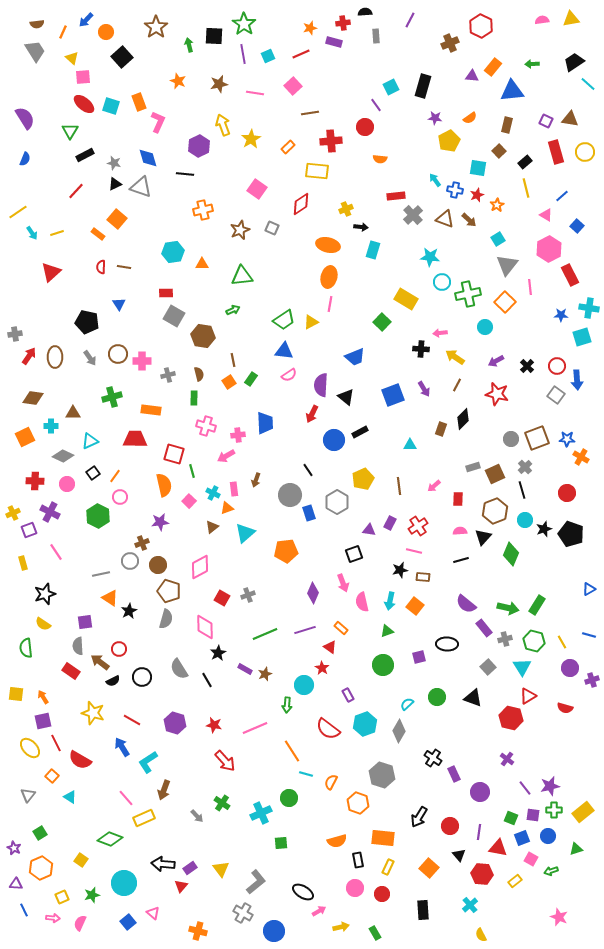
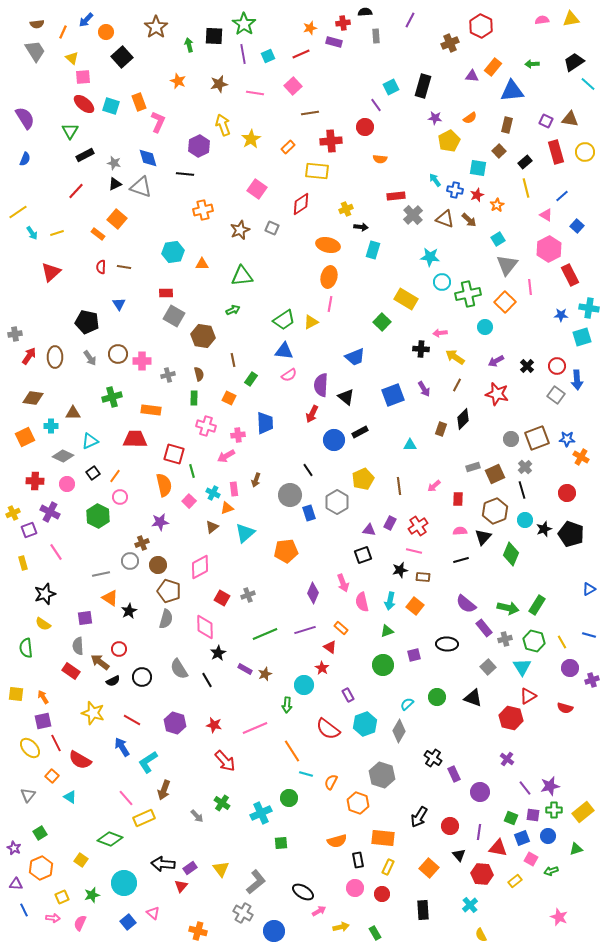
orange square at (229, 382): moved 16 px down; rotated 32 degrees counterclockwise
black square at (354, 554): moved 9 px right, 1 px down
purple square at (85, 622): moved 4 px up
purple square at (419, 657): moved 5 px left, 2 px up
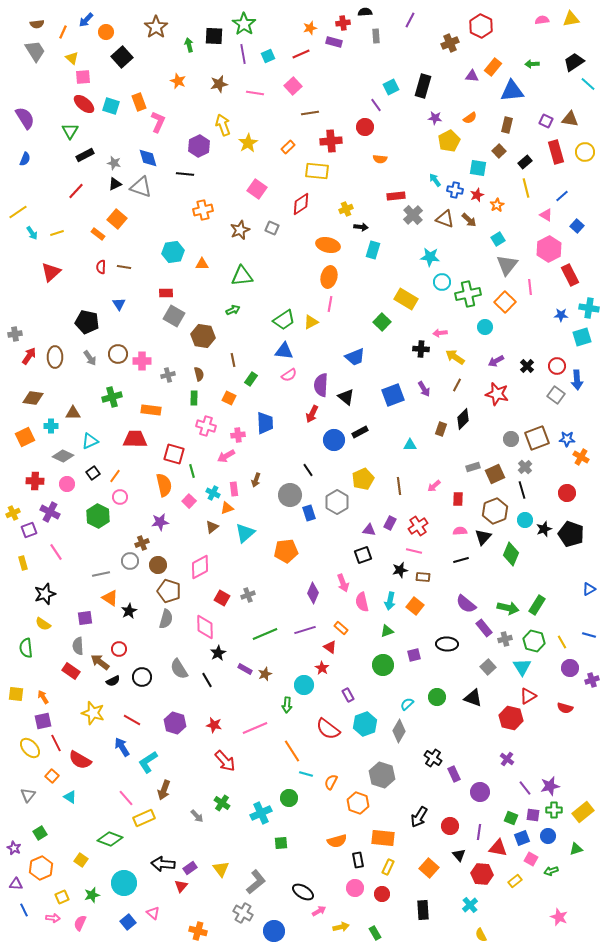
yellow star at (251, 139): moved 3 px left, 4 px down
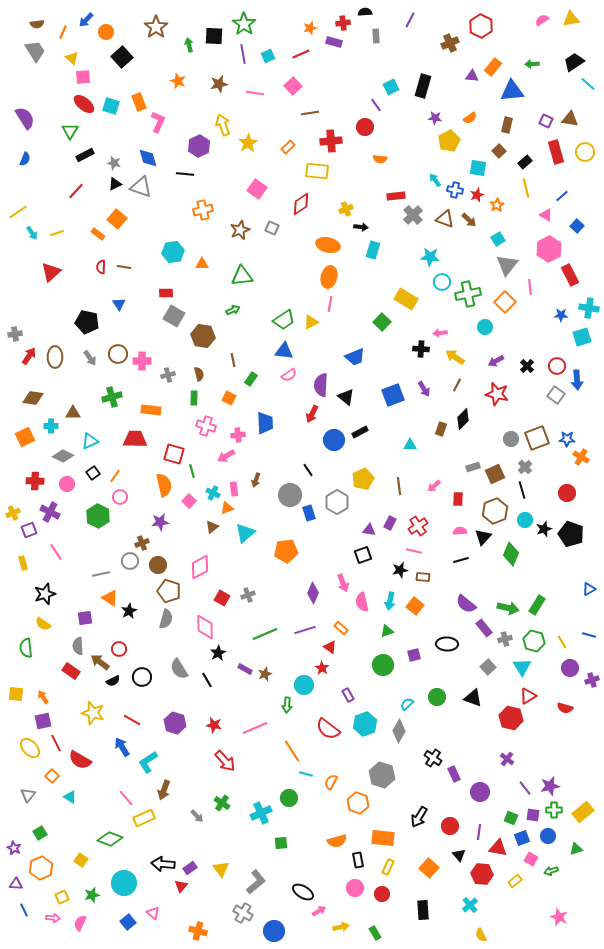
pink semicircle at (542, 20): rotated 24 degrees counterclockwise
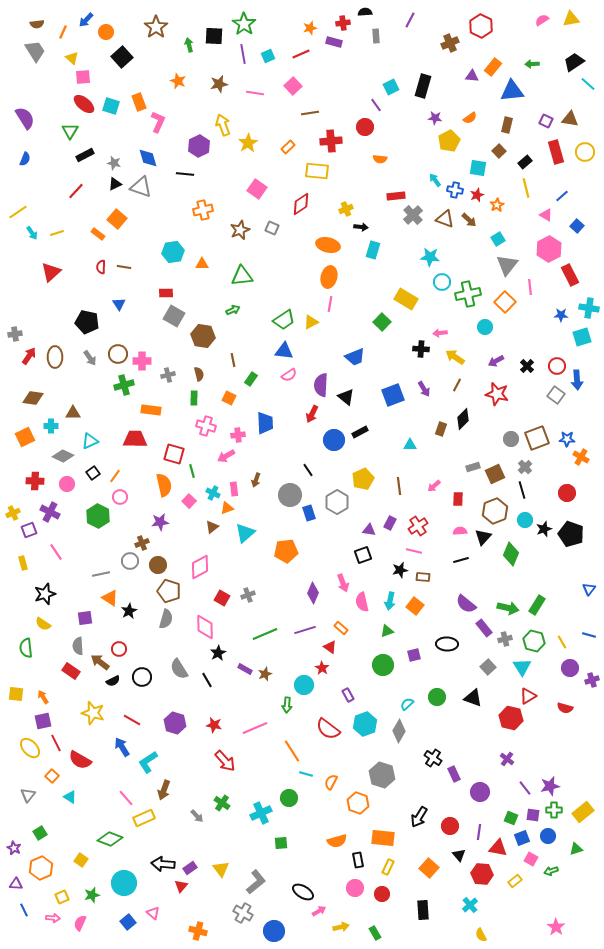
green cross at (112, 397): moved 12 px right, 12 px up
blue triangle at (589, 589): rotated 24 degrees counterclockwise
pink star at (559, 917): moved 3 px left, 10 px down; rotated 12 degrees clockwise
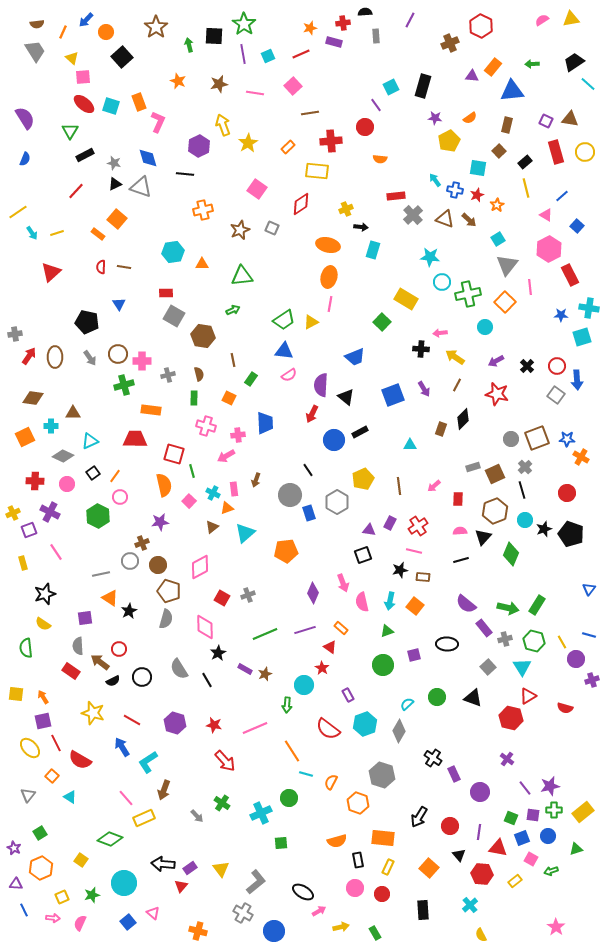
purple circle at (570, 668): moved 6 px right, 9 px up
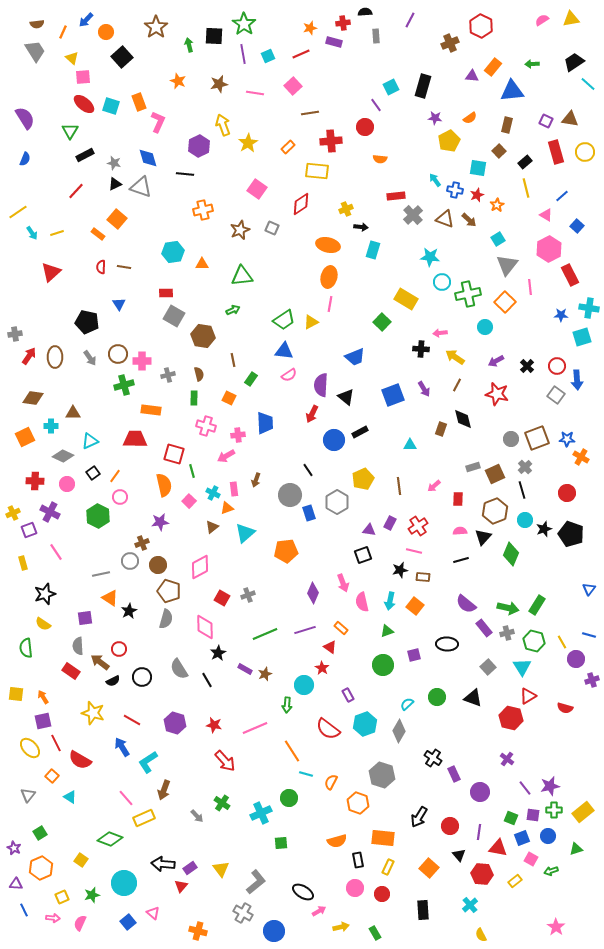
black diamond at (463, 419): rotated 60 degrees counterclockwise
gray cross at (505, 639): moved 2 px right, 6 px up
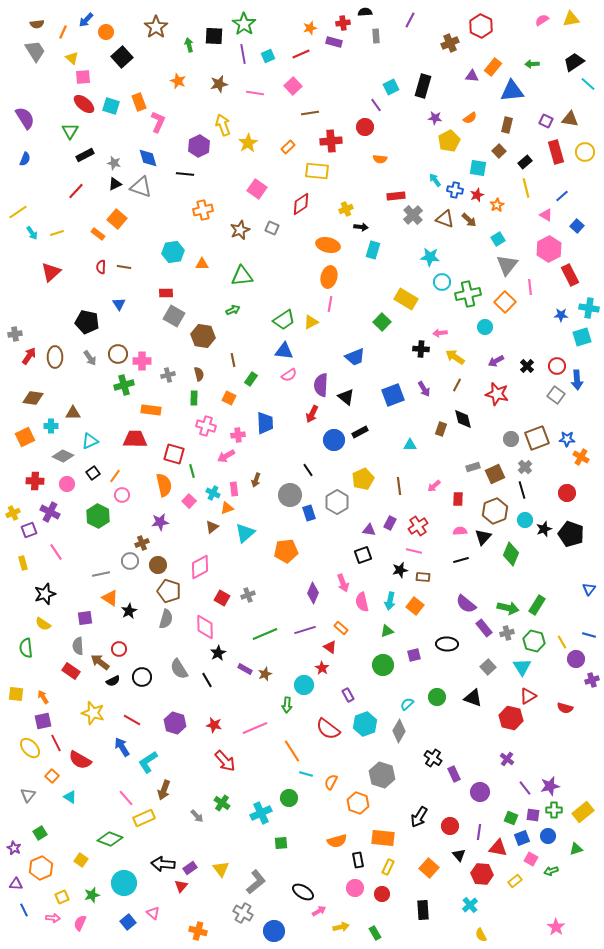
pink circle at (120, 497): moved 2 px right, 2 px up
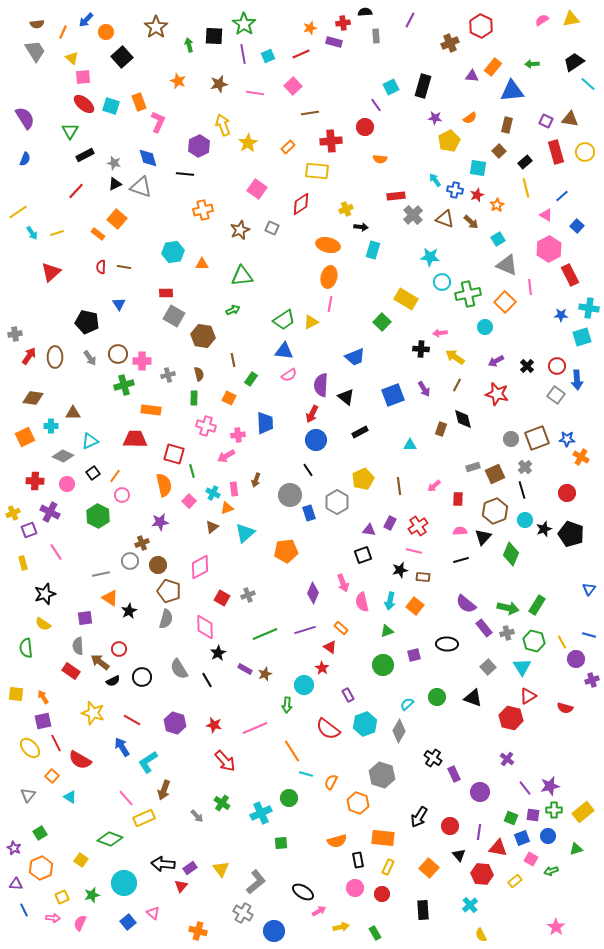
brown arrow at (469, 220): moved 2 px right, 2 px down
gray triangle at (507, 265): rotated 45 degrees counterclockwise
blue circle at (334, 440): moved 18 px left
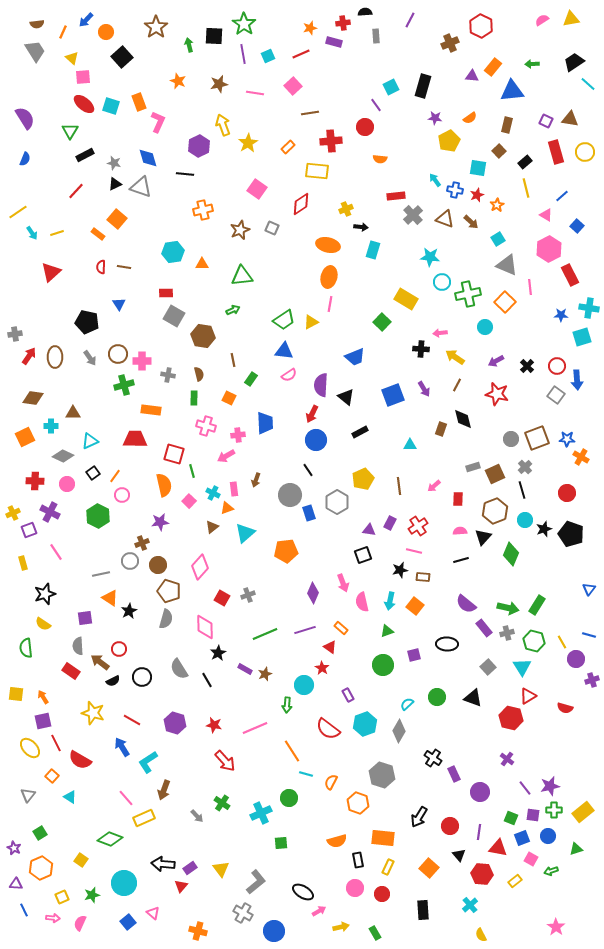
gray cross at (168, 375): rotated 24 degrees clockwise
pink diamond at (200, 567): rotated 20 degrees counterclockwise
